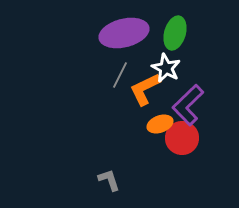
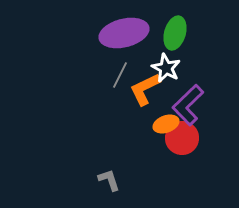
orange ellipse: moved 6 px right
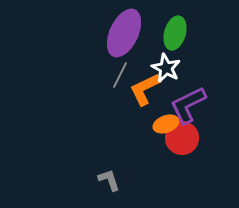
purple ellipse: rotated 51 degrees counterclockwise
purple L-shape: rotated 18 degrees clockwise
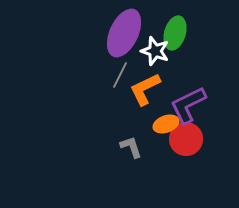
white star: moved 11 px left, 17 px up; rotated 8 degrees counterclockwise
red circle: moved 4 px right, 1 px down
gray L-shape: moved 22 px right, 33 px up
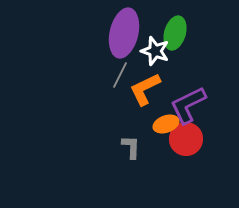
purple ellipse: rotated 12 degrees counterclockwise
gray L-shape: rotated 20 degrees clockwise
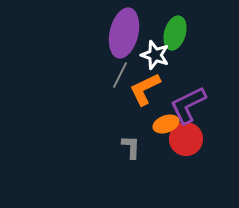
white star: moved 4 px down
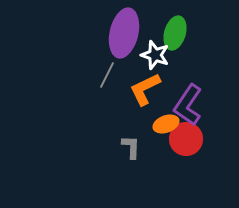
gray line: moved 13 px left
purple L-shape: rotated 30 degrees counterclockwise
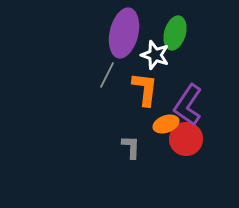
orange L-shape: rotated 123 degrees clockwise
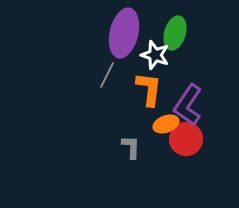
orange L-shape: moved 4 px right
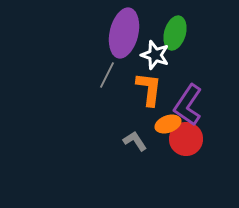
orange ellipse: moved 2 px right
gray L-shape: moved 4 px right, 6 px up; rotated 35 degrees counterclockwise
